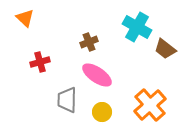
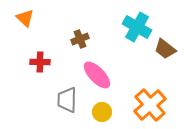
brown cross: moved 9 px left, 3 px up
red cross: rotated 18 degrees clockwise
pink ellipse: rotated 12 degrees clockwise
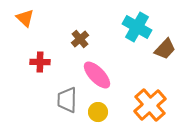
brown cross: rotated 18 degrees counterclockwise
brown trapezoid: rotated 85 degrees counterclockwise
yellow circle: moved 4 px left
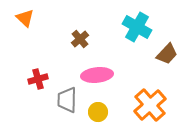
brown trapezoid: moved 2 px right, 5 px down
red cross: moved 2 px left, 17 px down; rotated 18 degrees counterclockwise
pink ellipse: rotated 52 degrees counterclockwise
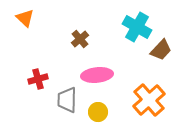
brown trapezoid: moved 6 px left, 4 px up
orange cross: moved 1 px left, 5 px up
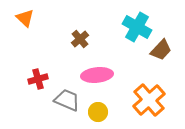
gray trapezoid: rotated 112 degrees clockwise
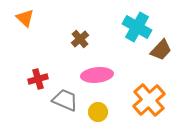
gray trapezoid: moved 2 px left
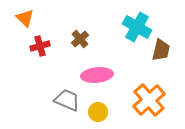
brown trapezoid: rotated 30 degrees counterclockwise
red cross: moved 2 px right, 33 px up
gray trapezoid: moved 2 px right
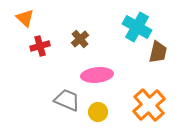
brown trapezoid: moved 3 px left, 2 px down
orange cross: moved 5 px down
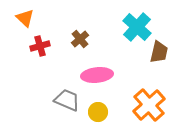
cyan cross: rotated 12 degrees clockwise
brown trapezoid: moved 1 px right
